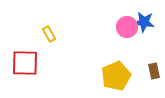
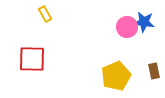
yellow rectangle: moved 4 px left, 20 px up
red square: moved 7 px right, 4 px up
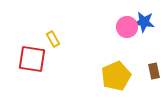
yellow rectangle: moved 8 px right, 25 px down
red square: rotated 8 degrees clockwise
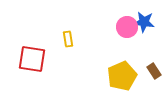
yellow rectangle: moved 15 px right; rotated 21 degrees clockwise
brown rectangle: rotated 21 degrees counterclockwise
yellow pentagon: moved 6 px right
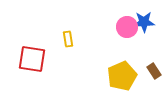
blue star: rotated 10 degrees counterclockwise
